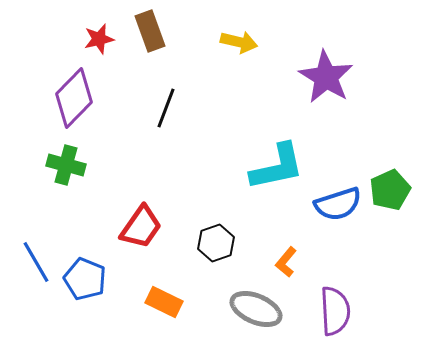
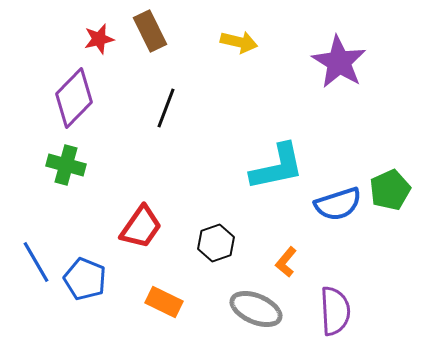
brown rectangle: rotated 6 degrees counterclockwise
purple star: moved 13 px right, 15 px up
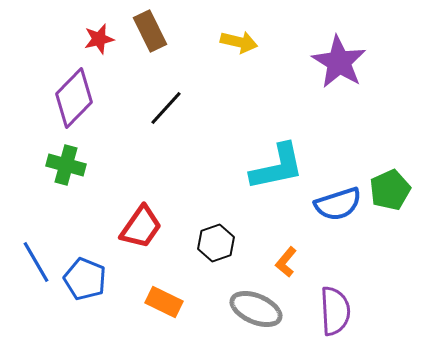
black line: rotated 21 degrees clockwise
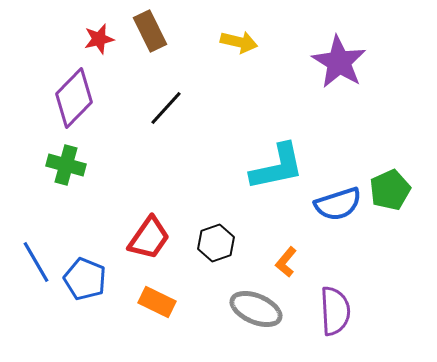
red trapezoid: moved 8 px right, 11 px down
orange rectangle: moved 7 px left
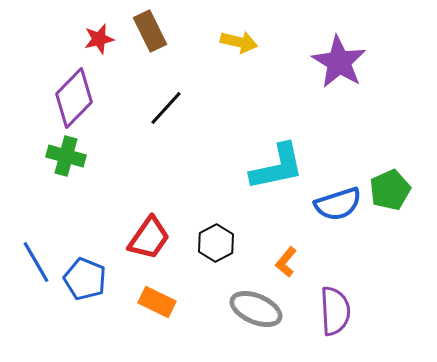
green cross: moved 9 px up
black hexagon: rotated 9 degrees counterclockwise
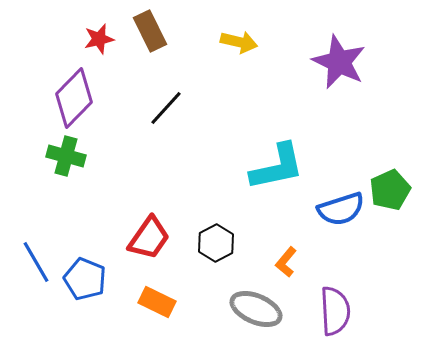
purple star: rotated 6 degrees counterclockwise
blue semicircle: moved 3 px right, 5 px down
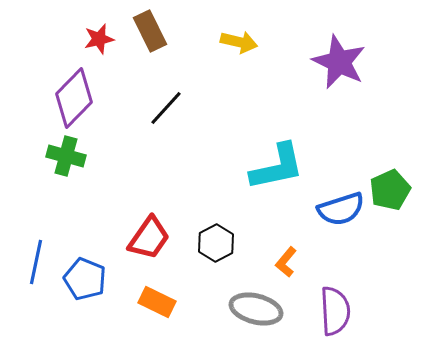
blue line: rotated 42 degrees clockwise
gray ellipse: rotated 9 degrees counterclockwise
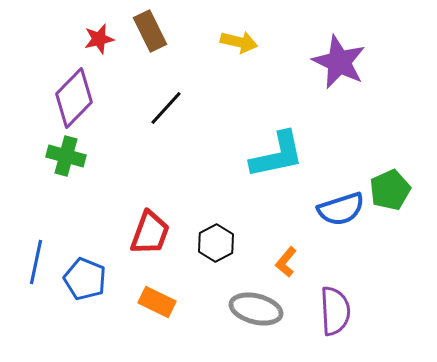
cyan L-shape: moved 12 px up
red trapezoid: moved 1 px right, 5 px up; rotated 15 degrees counterclockwise
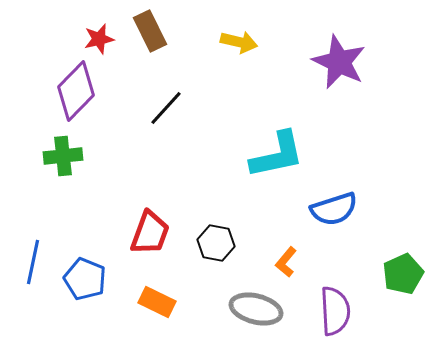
purple diamond: moved 2 px right, 7 px up
green cross: moved 3 px left; rotated 21 degrees counterclockwise
green pentagon: moved 13 px right, 84 px down
blue semicircle: moved 7 px left
black hexagon: rotated 21 degrees counterclockwise
blue line: moved 3 px left
